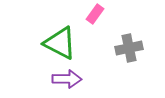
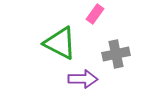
gray cross: moved 13 px left, 6 px down
purple arrow: moved 16 px right
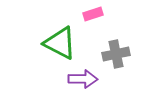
pink rectangle: moved 2 px left; rotated 36 degrees clockwise
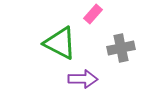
pink rectangle: rotated 30 degrees counterclockwise
gray cross: moved 5 px right, 6 px up
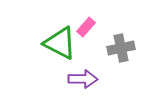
pink rectangle: moved 7 px left, 13 px down
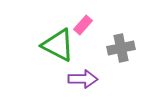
pink rectangle: moved 3 px left, 2 px up
green triangle: moved 2 px left, 2 px down
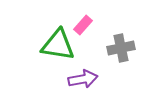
green triangle: rotated 18 degrees counterclockwise
purple arrow: rotated 12 degrees counterclockwise
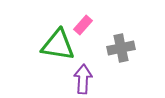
purple arrow: rotated 76 degrees counterclockwise
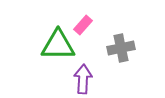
green triangle: rotated 9 degrees counterclockwise
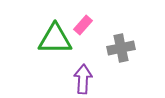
green triangle: moved 3 px left, 6 px up
